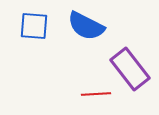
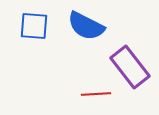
purple rectangle: moved 2 px up
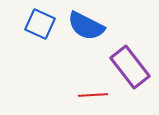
blue square: moved 6 px right, 2 px up; rotated 20 degrees clockwise
red line: moved 3 px left, 1 px down
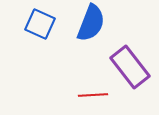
blue semicircle: moved 5 px right, 3 px up; rotated 96 degrees counterclockwise
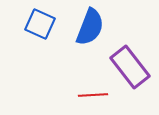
blue semicircle: moved 1 px left, 4 px down
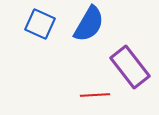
blue semicircle: moved 1 px left, 3 px up; rotated 9 degrees clockwise
red line: moved 2 px right
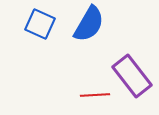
purple rectangle: moved 2 px right, 9 px down
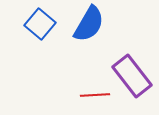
blue square: rotated 16 degrees clockwise
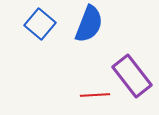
blue semicircle: rotated 9 degrees counterclockwise
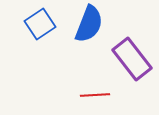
blue square: rotated 16 degrees clockwise
purple rectangle: moved 17 px up
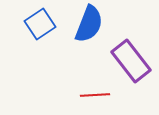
purple rectangle: moved 1 px left, 2 px down
